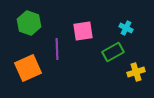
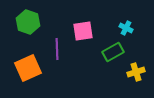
green hexagon: moved 1 px left, 1 px up
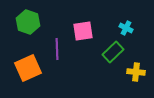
green rectangle: rotated 15 degrees counterclockwise
yellow cross: rotated 24 degrees clockwise
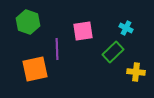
orange square: moved 7 px right, 1 px down; rotated 12 degrees clockwise
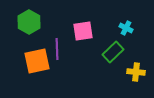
green hexagon: moved 1 px right; rotated 10 degrees clockwise
orange square: moved 2 px right, 8 px up
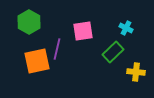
purple line: rotated 15 degrees clockwise
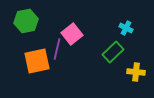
green hexagon: moved 3 px left, 1 px up; rotated 20 degrees clockwise
pink square: moved 11 px left, 3 px down; rotated 30 degrees counterclockwise
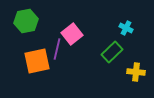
green rectangle: moved 1 px left
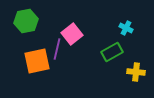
green rectangle: rotated 15 degrees clockwise
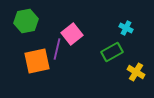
yellow cross: rotated 24 degrees clockwise
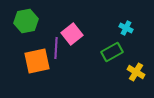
purple line: moved 1 px left, 1 px up; rotated 10 degrees counterclockwise
